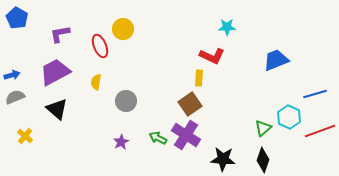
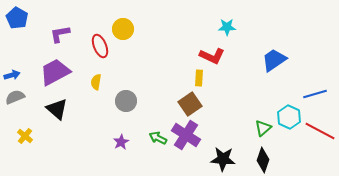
blue trapezoid: moved 2 px left; rotated 12 degrees counterclockwise
red line: rotated 48 degrees clockwise
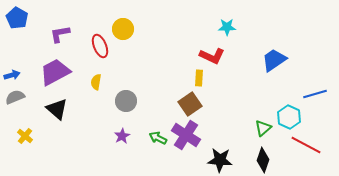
red line: moved 14 px left, 14 px down
purple star: moved 1 px right, 6 px up
black star: moved 3 px left, 1 px down
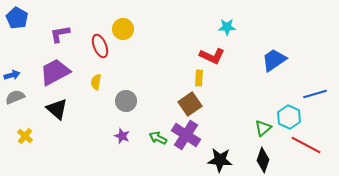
purple star: rotated 21 degrees counterclockwise
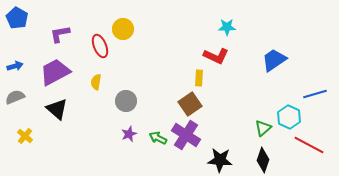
red L-shape: moved 4 px right
blue arrow: moved 3 px right, 9 px up
purple star: moved 7 px right, 2 px up; rotated 28 degrees clockwise
red line: moved 3 px right
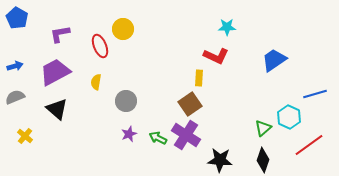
red line: rotated 64 degrees counterclockwise
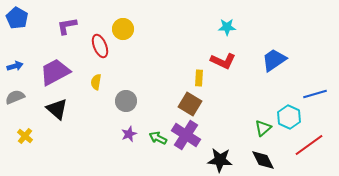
purple L-shape: moved 7 px right, 8 px up
red L-shape: moved 7 px right, 5 px down
brown square: rotated 25 degrees counterclockwise
black diamond: rotated 45 degrees counterclockwise
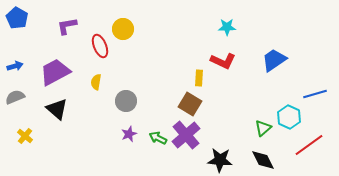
purple cross: rotated 16 degrees clockwise
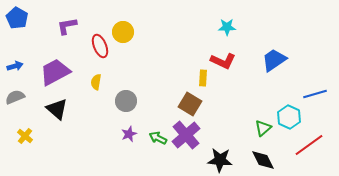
yellow circle: moved 3 px down
yellow rectangle: moved 4 px right
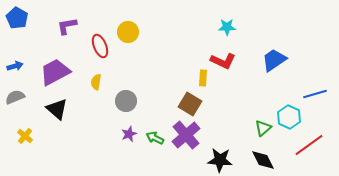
yellow circle: moved 5 px right
green arrow: moved 3 px left
